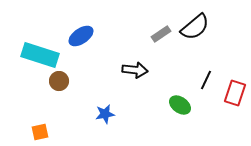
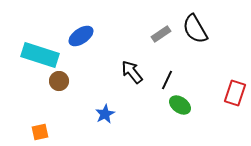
black semicircle: moved 2 px down; rotated 100 degrees clockwise
black arrow: moved 3 px left, 2 px down; rotated 135 degrees counterclockwise
black line: moved 39 px left
blue star: rotated 18 degrees counterclockwise
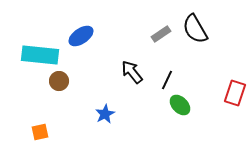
cyan rectangle: rotated 12 degrees counterclockwise
green ellipse: rotated 10 degrees clockwise
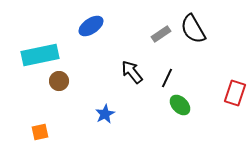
black semicircle: moved 2 px left
blue ellipse: moved 10 px right, 10 px up
cyan rectangle: rotated 18 degrees counterclockwise
black line: moved 2 px up
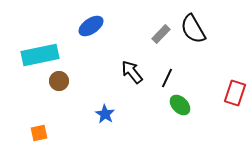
gray rectangle: rotated 12 degrees counterclockwise
blue star: rotated 12 degrees counterclockwise
orange square: moved 1 px left, 1 px down
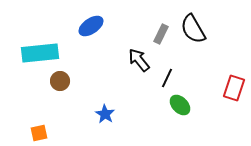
gray rectangle: rotated 18 degrees counterclockwise
cyan rectangle: moved 2 px up; rotated 6 degrees clockwise
black arrow: moved 7 px right, 12 px up
brown circle: moved 1 px right
red rectangle: moved 1 px left, 5 px up
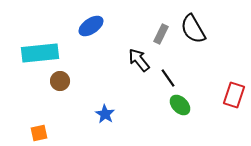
black line: moved 1 px right; rotated 60 degrees counterclockwise
red rectangle: moved 7 px down
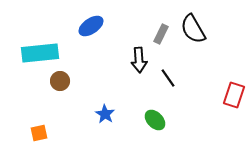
black arrow: rotated 145 degrees counterclockwise
green ellipse: moved 25 px left, 15 px down
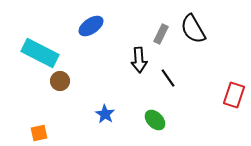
cyan rectangle: rotated 33 degrees clockwise
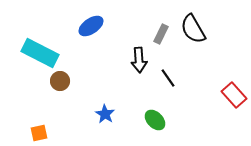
red rectangle: rotated 60 degrees counterclockwise
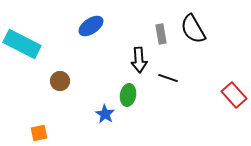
gray rectangle: rotated 36 degrees counterclockwise
cyan rectangle: moved 18 px left, 9 px up
black line: rotated 36 degrees counterclockwise
green ellipse: moved 27 px left, 25 px up; rotated 55 degrees clockwise
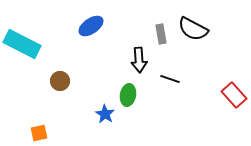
black semicircle: rotated 32 degrees counterclockwise
black line: moved 2 px right, 1 px down
